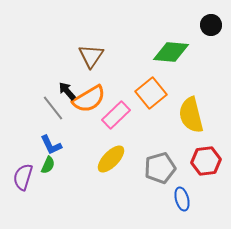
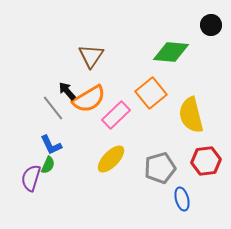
purple semicircle: moved 8 px right, 1 px down
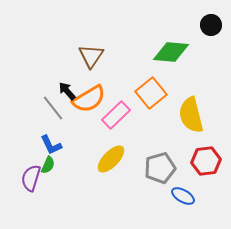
blue ellipse: moved 1 px right, 3 px up; rotated 45 degrees counterclockwise
